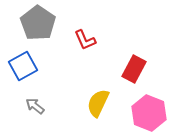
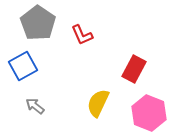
red L-shape: moved 3 px left, 5 px up
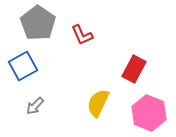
gray arrow: rotated 84 degrees counterclockwise
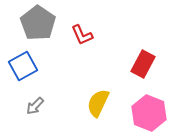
red rectangle: moved 9 px right, 5 px up
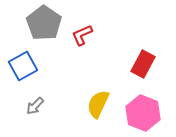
gray pentagon: moved 6 px right
red L-shape: rotated 90 degrees clockwise
yellow semicircle: moved 1 px down
pink hexagon: moved 6 px left
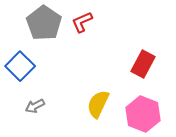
red L-shape: moved 13 px up
blue square: moved 3 px left; rotated 16 degrees counterclockwise
gray arrow: rotated 18 degrees clockwise
pink hexagon: moved 1 px down
